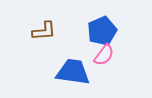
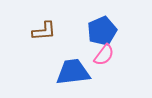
blue trapezoid: rotated 15 degrees counterclockwise
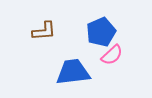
blue pentagon: moved 1 px left, 1 px down
pink semicircle: moved 8 px right; rotated 10 degrees clockwise
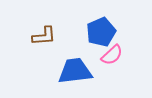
brown L-shape: moved 5 px down
blue trapezoid: moved 2 px right, 1 px up
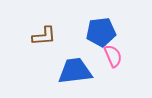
blue pentagon: rotated 16 degrees clockwise
pink semicircle: moved 1 px right, 1 px down; rotated 70 degrees counterclockwise
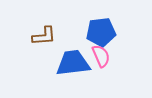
pink semicircle: moved 12 px left
blue trapezoid: moved 2 px left, 8 px up
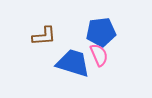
pink semicircle: moved 2 px left, 1 px up
blue trapezoid: rotated 24 degrees clockwise
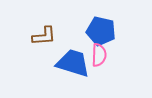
blue pentagon: moved 1 px up; rotated 20 degrees clockwise
pink semicircle: rotated 25 degrees clockwise
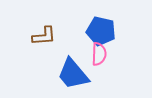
pink semicircle: moved 1 px up
blue trapezoid: moved 11 px down; rotated 147 degrees counterclockwise
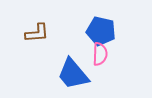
brown L-shape: moved 7 px left, 3 px up
pink semicircle: moved 1 px right
